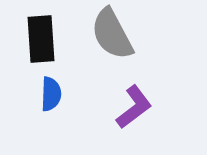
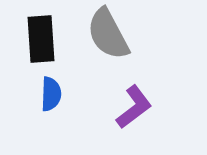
gray semicircle: moved 4 px left
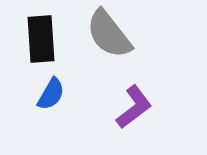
gray semicircle: moved 1 px right; rotated 10 degrees counterclockwise
blue semicircle: rotated 28 degrees clockwise
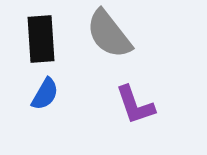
blue semicircle: moved 6 px left
purple L-shape: moved 1 px right, 2 px up; rotated 108 degrees clockwise
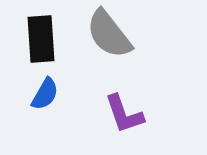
purple L-shape: moved 11 px left, 9 px down
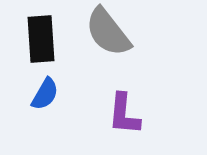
gray semicircle: moved 1 px left, 2 px up
purple L-shape: rotated 24 degrees clockwise
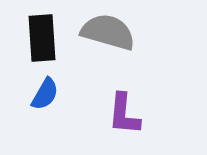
gray semicircle: rotated 144 degrees clockwise
black rectangle: moved 1 px right, 1 px up
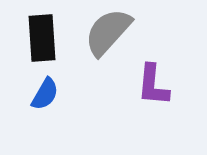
gray semicircle: rotated 64 degrees counterclockwise
purple L-shape: moved 29 px right, 29 px up
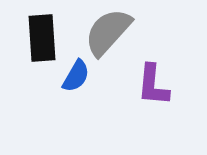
blue semicircle: moved 31 px right, 18 px up
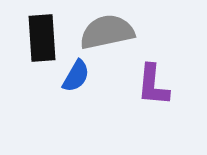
gray semicircle: moved 1 px left; rotated 36 degrees clockwise
